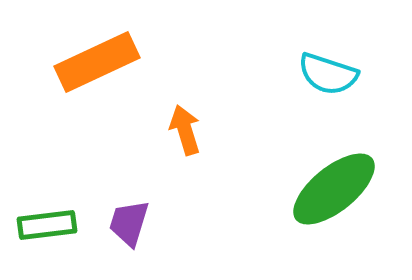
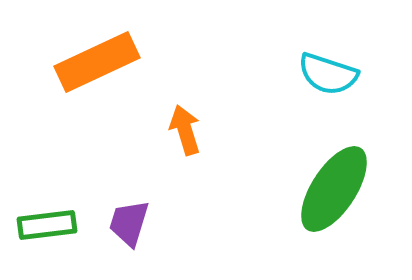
green ellipse: rotated 18 degrees counterclockwise
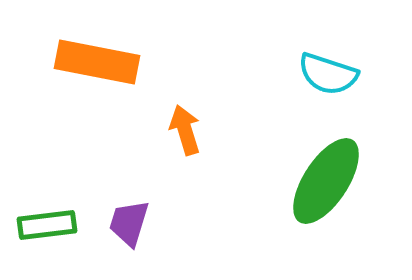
orange rectangle: rotated 36 degrees clockwise
green ellipse: moved 8 px left, 8 px up
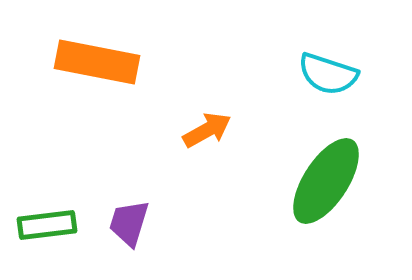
orange arrow: moved 22 px right; rotated 78 degrees clockwise
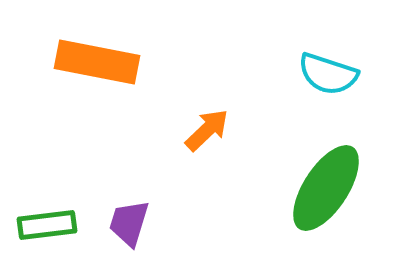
orange arrow: rotated 15 degrees counterclockwise
green ellipse: moved 7 px down
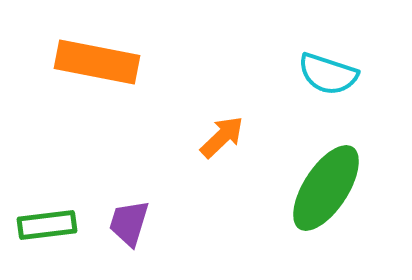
orange arrow: moved 15 px right, 7 px down
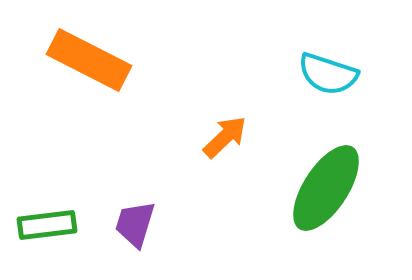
orange rectangle: moved 8 px left, 2 px up; rotated 16 degrees clockwise
orange arrow: moved 3 px right
purple trapezoid: moved 6 px right, 1 px down
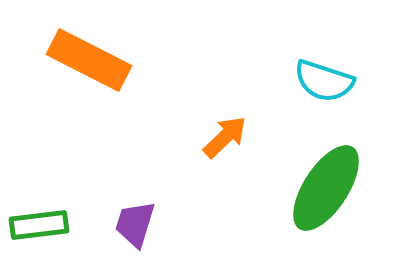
cyan semicircle: moved 4 px left, 7 px down
green rectangle: moved 8 px left
